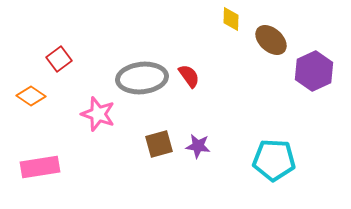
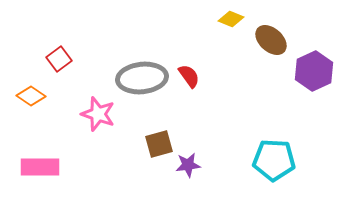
yellow diamond: rotated 70 degrees counterclockwise
purple star: moved 10 px left, 19 px down; rotated 15 degrees counterclockwise
pink rectangle: rotated 9 degrees clockwise
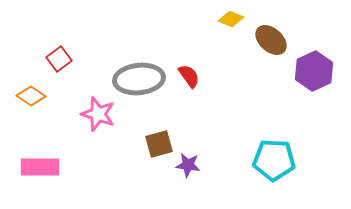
gray ellipse: moved 3 px left, 1 px down
purple star: rotated 15 degrees clockwise
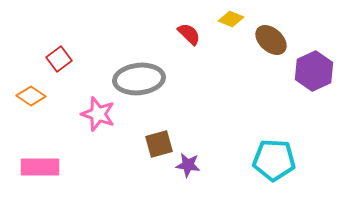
red semicircle: moved 42 px up; rotated 10 degrees counterclockwise
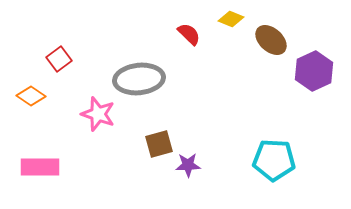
purple star: rotated 10 degrees counterclockwise
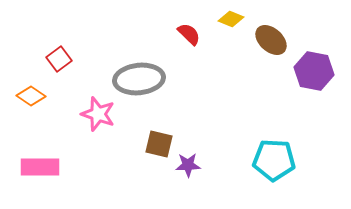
purple hexagon: rotated 24 degrees counterclockwise
brown square: rotated 28 degrees clockwise
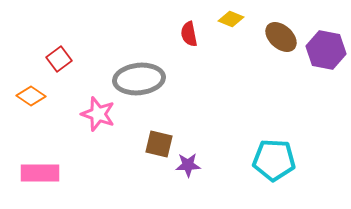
red semicircle: rotated 145 degrees counterclockwise
brown ellipse: moved 10 px right, 3 px up
purple hexagon: moved 12 px right, 21 px up
pink rectangle: moved 6 px down
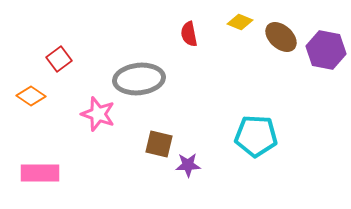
yellow diamond: moved 9 px right, 3 px down
cyan pentagon: moved 18 px left, 24 px up
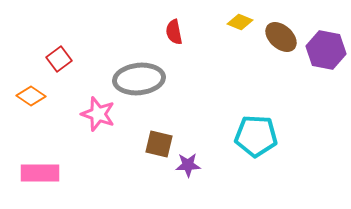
red semicircle: moved 15 px left, 2 px up
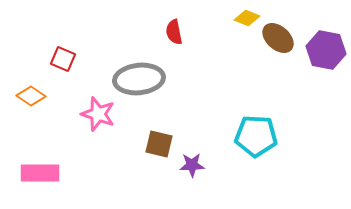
yellow diamond: moved 7 px right, 4 px up
brown ellipse: moved 3 px left, 1 px down
red square: moved 4 px right; rotated 30 degrees counterclockwise
purple star: moved 4 px right
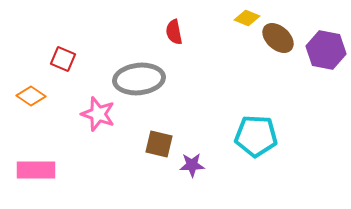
pink rectangle: moved 4 px left, 3 px up
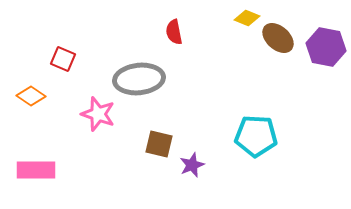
purple hexagon: moved 3 px up
purple star: rotated 20 degrees counterclockwise
